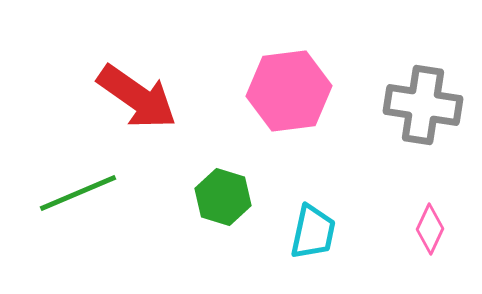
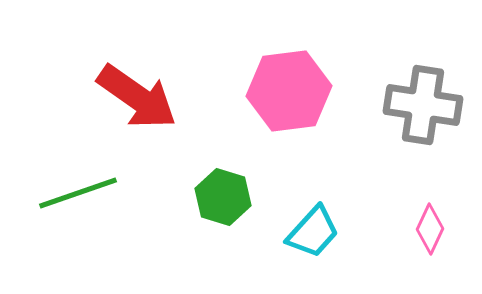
green line: rotated 4 degrees clockwise
cyan trapezoid: rotated 30 degrees clockwise
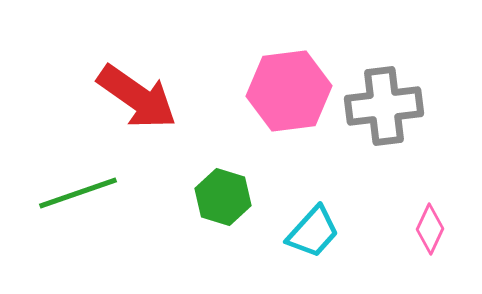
gray cross: moved 39 px left, 1 px down; rotated 16 degrees counterclockwise
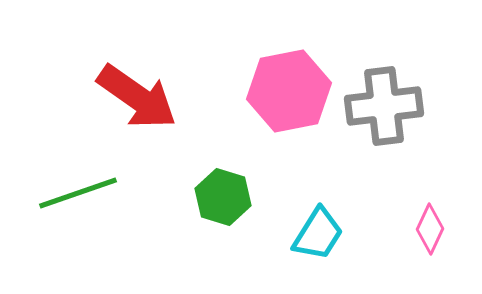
pink hexagon: rotated 4 degrees counterclockwise
cyan trapezoid: moved 5 px right, 2 px down; rotated 10 degrees counterclockwise
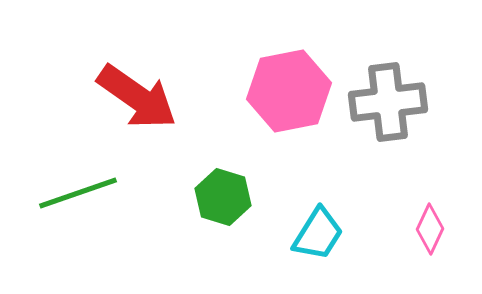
gray cross: moved 4 px right, 4 px up
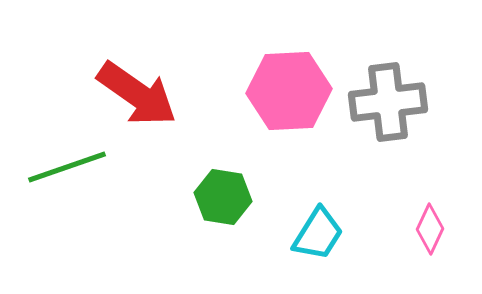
pink hexagon: rotated 8 degrees clockwise
red arrow: moved 3 px up
green line: moved 11 px left, 26 px up
green hexagon: rotated 8 degrees counterclockwise
